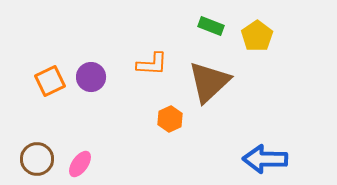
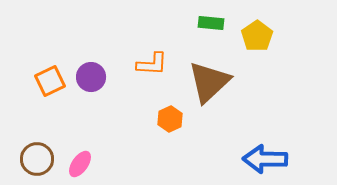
green rectangle: moved 3 px up; rotated 15 degrees counterclockwise
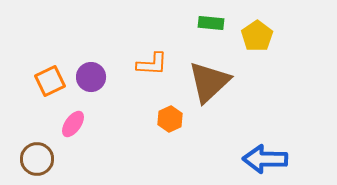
pink ellipse: moved 7 px left, 40 px up
